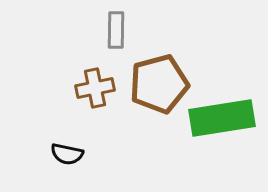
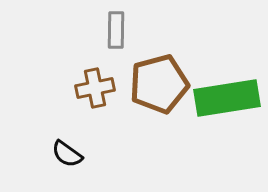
green rectangle: moved 5 px right, 20 px up
black semicircle: rotated 24 degrees clockwise
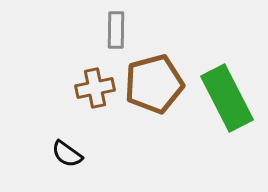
brown pentagon: moved 5 px left
green rectangle: rotated 72 degrees clockwise
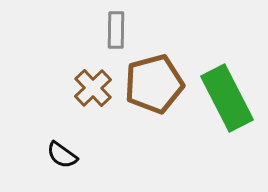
brown cross: moved 2 px left; rotated 33 degrees counterclockwise
black semicircle: moved 5 px left, 1 px down
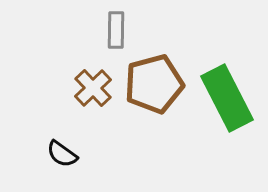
black semicircle: moved 1 px up
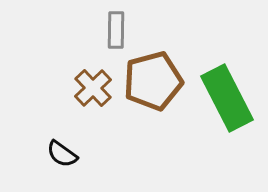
brown pentagon: moved 1 px left, 3 px up
